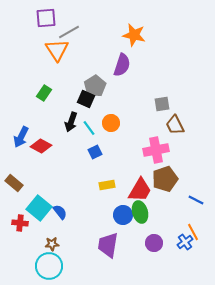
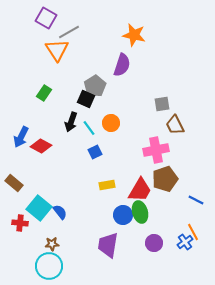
purple square: rotated 35 degrees clockwise
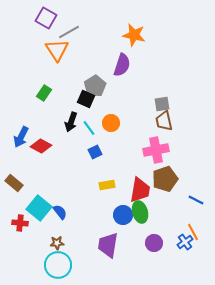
brown trapezoid: moved 11 px left, 4 px up; rotated 15 degrees clockwise
red trapezoid: rotated 20 degrees counterclockwise
brown star: moved 5 px right, 1 px up
cyan circle: moved 9 px right, 1 px up
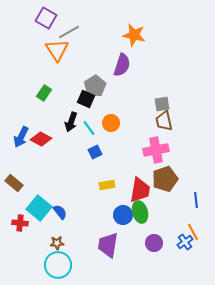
red diamond: moved 7 px up
blue line: rotated 56 degrees clockwise
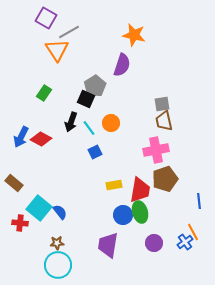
yellow rectangle: moved 7 px right
blue line: moved 3 px right, 1 px down
